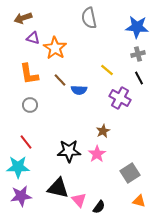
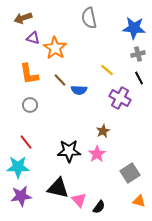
blue star: moved 3 px left, 1 px down
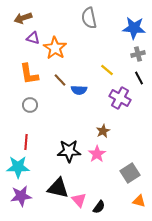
red line: rotated 42 degrees clockwise
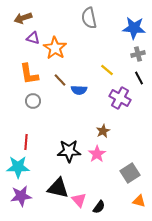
gray circle: moved 3 px right, 4 px up
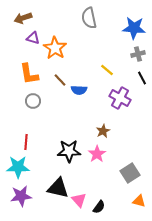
black line: moved 3 px right
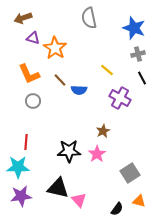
blue star: rotated 15 degrees clockwise
orange L-shape: rotated 15 degrees counterclockwise
black semicircle: moved 18 px right, 2 px down
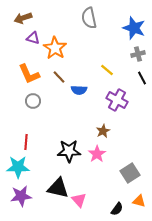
brown line: moved 1 px left, 3 px up
purple cross: moved 3 px left, 2 px down
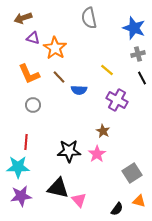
gray circle: moved 4 px down
brown star: rotated 16 degrees counterclockwise
gray square: moved 2 px right
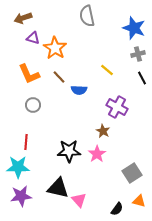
gray semicircle: moved 2 px left, 2 px up
purple cross: moved 7 px down
